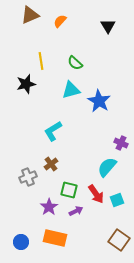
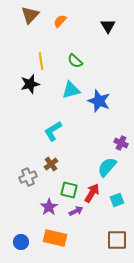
brown triangle: rotated 24 degrees counterclockwise
green semicircle: moved 2 px up
black star: moved 4 px right
blue star: rotated 10 degrees counterclockwise
red arrow: moved 4 px left, 1 px up; rotated 114 degrees counterclockwise
brown square: moved 2 px left; rotated 35 degrees counterclockwise
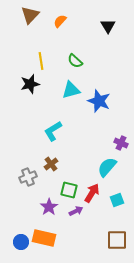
orange rectangle: moved 11 px left
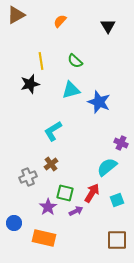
brown triangle: moved 14 px left; rotated 18 degrees clockwise
blue star: moved 1 px down
cyan semicircle: rotated 10 degrees clockwise
green square: moved 4 px left, 3 px down
purple star: moved 1 px left
blue circle: moved 7 px left, 19 px up
